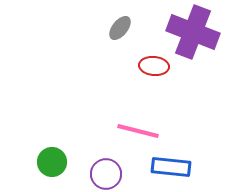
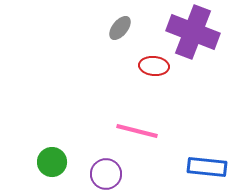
pink line: moved 1 px left
blue rectangle: moved 36 px right
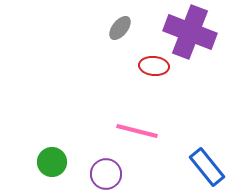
purple cross: moved 3 px left
blue rectangle: rotated 45 degrees clockwise
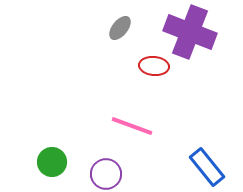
pink line: moved 5 px left, 5 px up; rotated 6 degrees clockwise
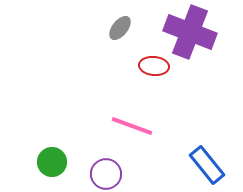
blue rectangle: moved 2 px up
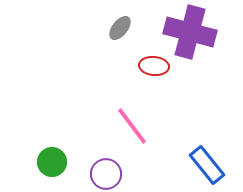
purple cross: rotated 6 degrees counterclockwise
pink line: rotated 33 degrees clockwise
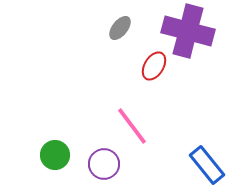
purple cross: moved 2 px left, 1 px up
red ellipse: rotated 64 degrees counterclockwise
green circle: moved 3 px right, 7 px up
purple circle: moved 2 px left, 10 px up
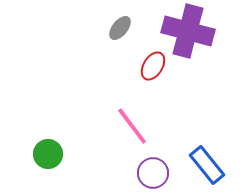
red ellipse: moved 1 px left
green circle: moved 7 px left, 1 px up
purple circle: moved 49 px right, 9 px down
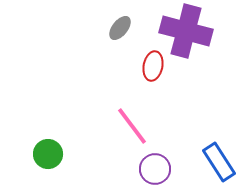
purple cross: moved 2 px left
red ellipse: rotated 20 degrees counterclockwise
blue rectangle: moved 12 px right, 3 px up; rotated 6 degrees clockwise
purple circle: moved 2 px right, 4 px up
